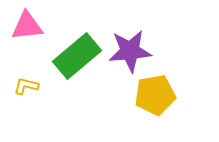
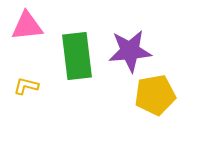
green rectangle: rotated 57 degrees counterclockwise
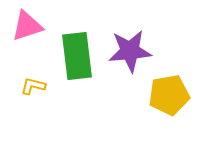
pink triangle: rotated 12 degrees counterclockwise
yellow L-shape: moved 7 px right
yellow pentagon: moved 14 px right
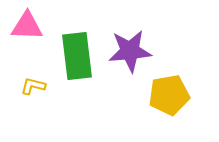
pink triangle: rotated 20 degrees clockwise
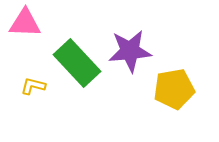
pink triangle: moved 2 px left, 3 px up
green rectangle: moved 7 px down; rotated 36 degrees counterclockwise
yellow pentagon: moved 5 px right, 6 px up
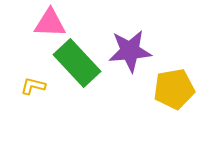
pink triangle: moved 25 px right
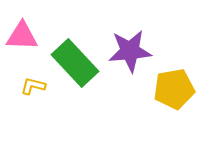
pink triangle: moved 28 px left, 13 px down
green rectangle: moved 2 px left
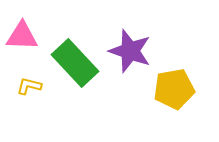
purple star: rotated 24 degrees clockwise
yellow L-shape: moved 4 px left
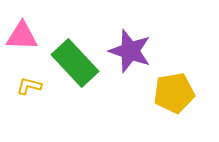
yellow pentagon: moved 4 px down
